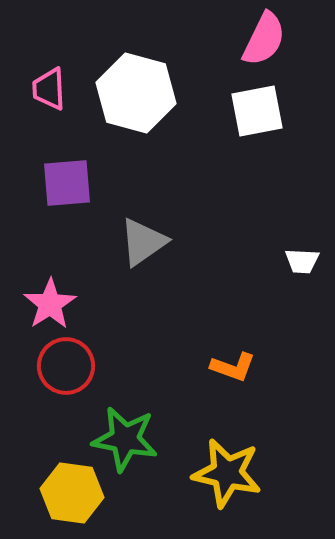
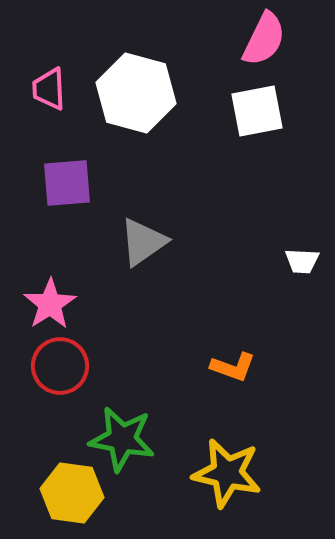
red circle: moved 6 px left
green star: moved 3 px left
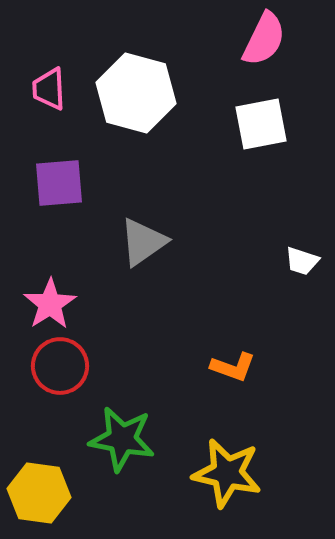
white square: moved 4 px right, 13 px down
purple square: moved 8 px left
white trapezoid: rotated 15 degrees clockwise
yellow hexagon: moved 33 px left
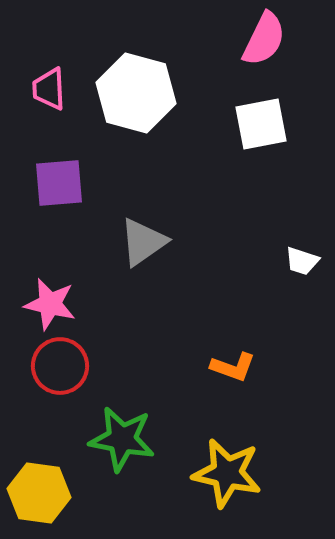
pink star: rotated 26 degrees counterclockwise
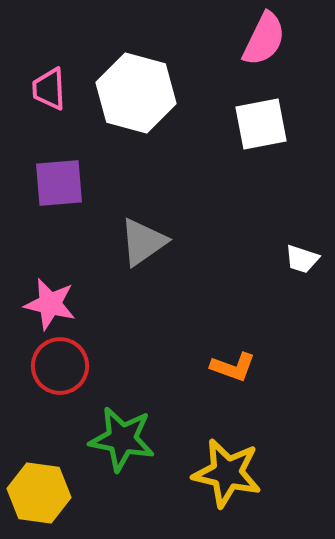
white trapezoid: moved 2 px up
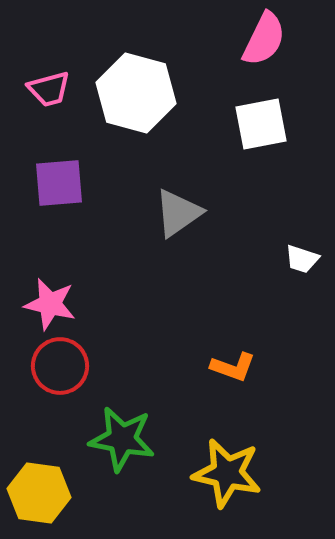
pink trapezoid: rotated 102 degrees counterclockwise
gray triangle: moved 35 px right, 29 px up
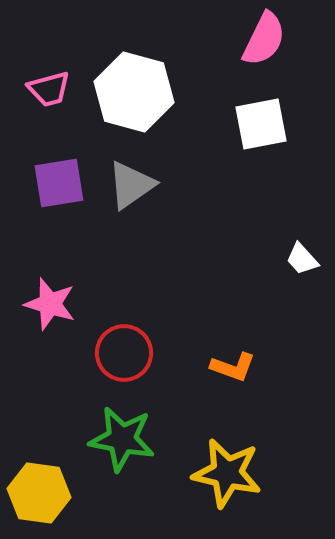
white hexagon: moved 2 px left, 1 px up
purple square: rotated 4 degrees counterclockwise
gray triangle: moved 47 px left, 28 px up
white trapezoid: rotated 30 degrees clockwise
pink star: rotated 4 degrees clockwise
red circle: moved 64 px right, 13 px up
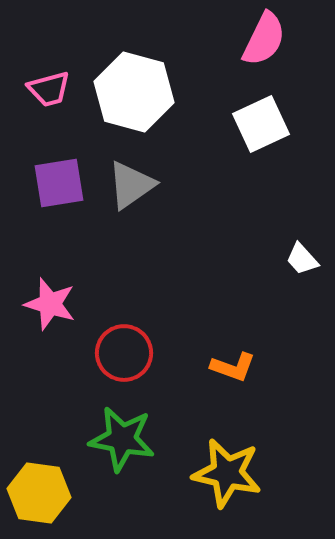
white square: rotated 14 degrees counterclockwise
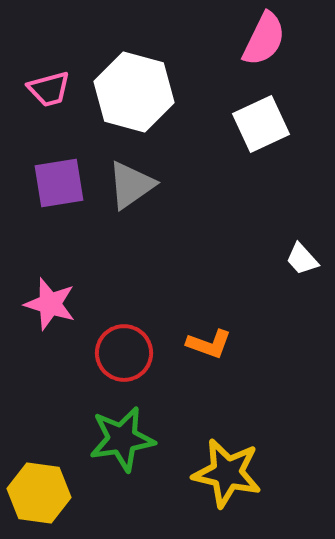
orange L-shape: moved 24 px left, 23 px up
green star: rotated 20 degrees counterclockwise
